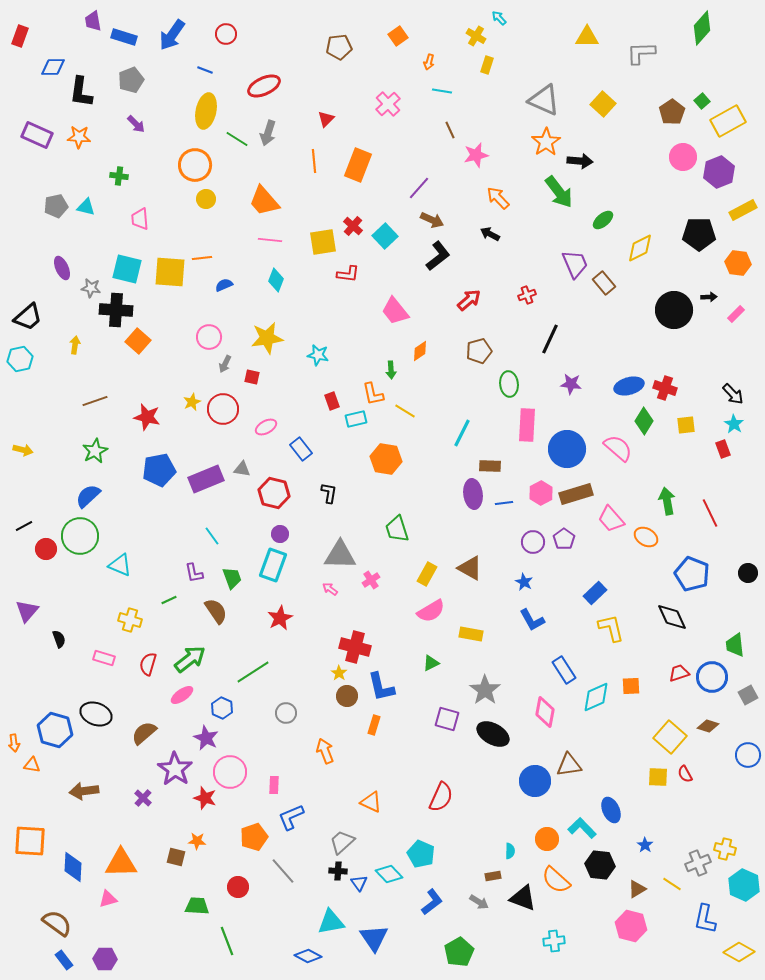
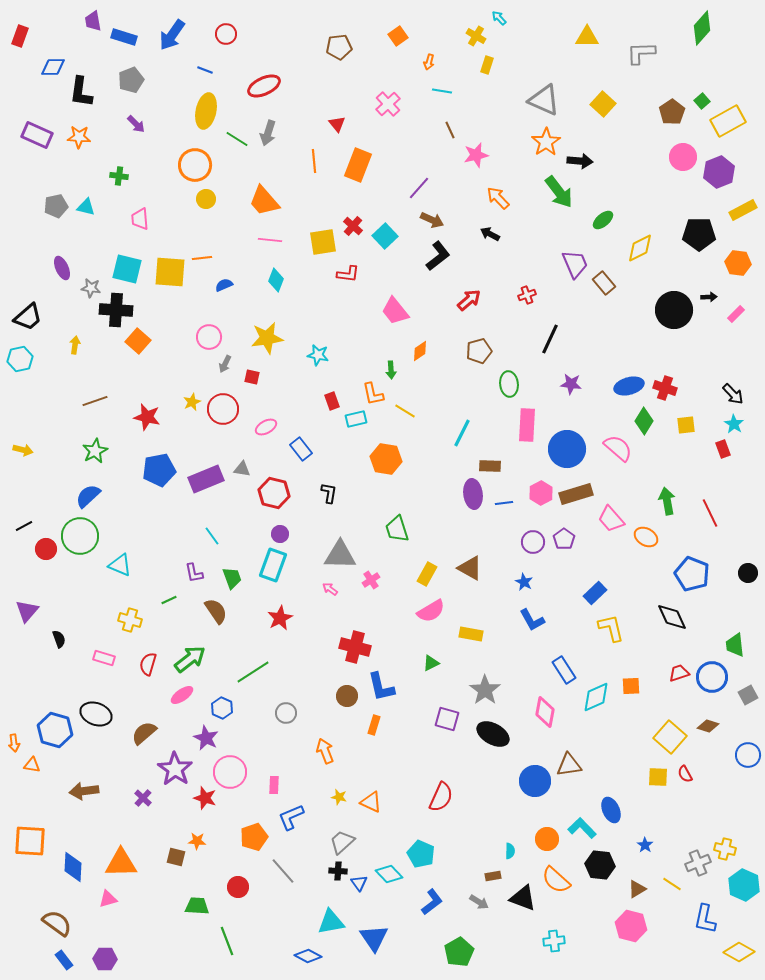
red triangle at (326, 119): moved 11 px right, 5 px down; rotated 24 degrees counterclockwise
yellow star at (339, 673): moved 124 px down; rotated 21 degrees counterclockwise
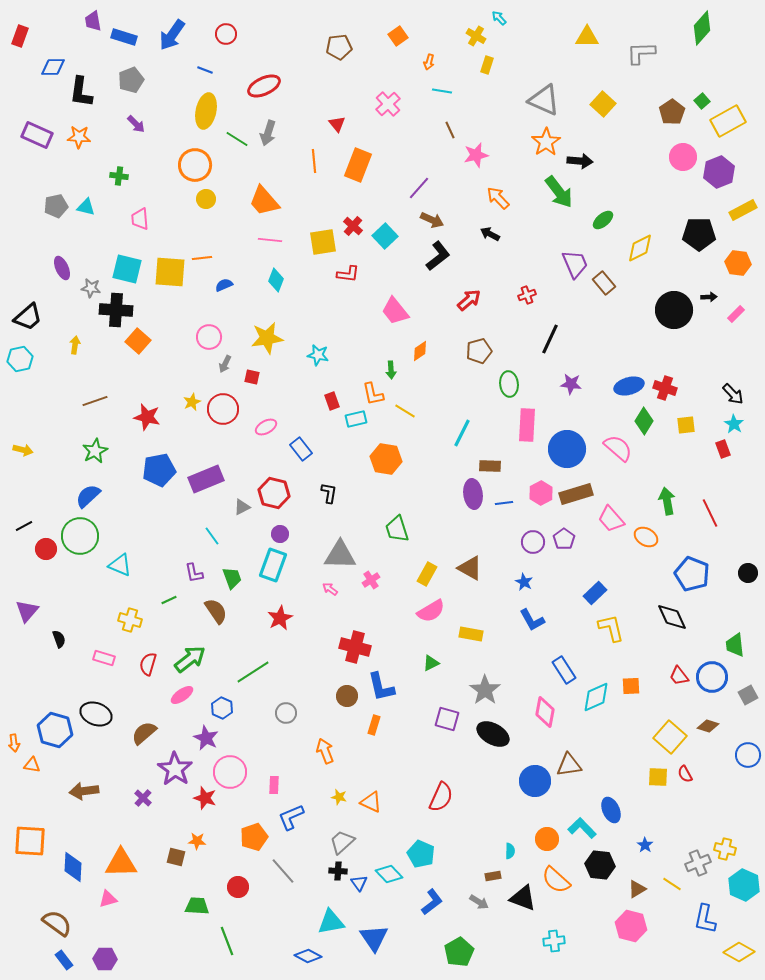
gray triangle at (242, 469): moved 38 px down; rotated 36 degrees counterclockwise
red trapezoid at (679, 673): moved 3 px down; rotated 110 degrees counterclockwise
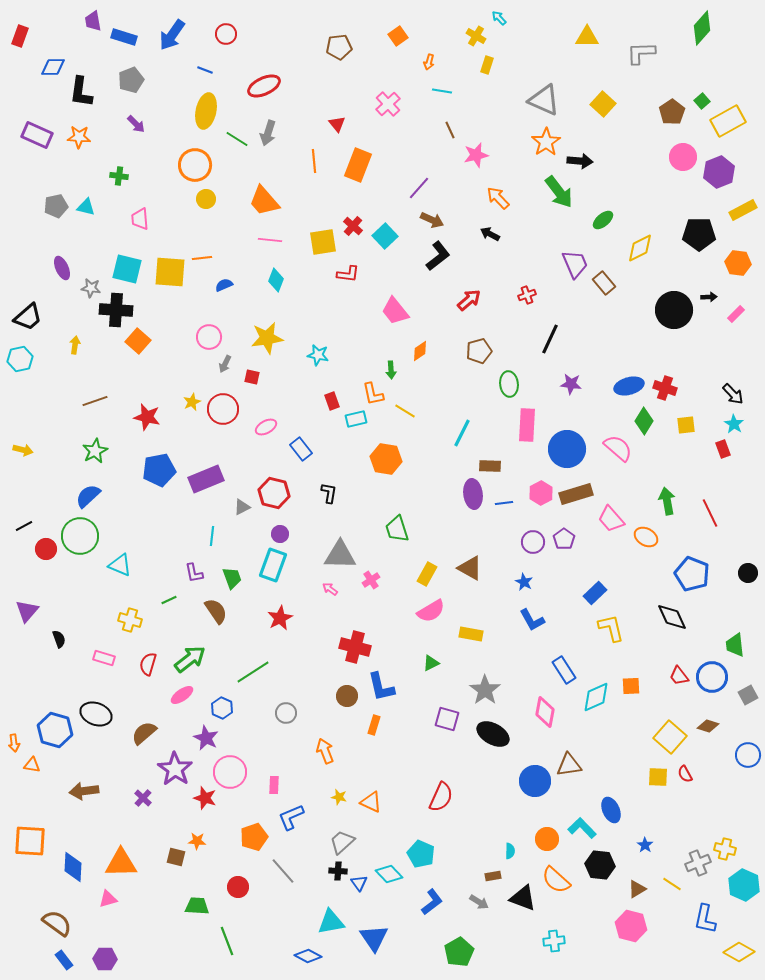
cyan line at (212, 536): rotated 42 degrees clockwise
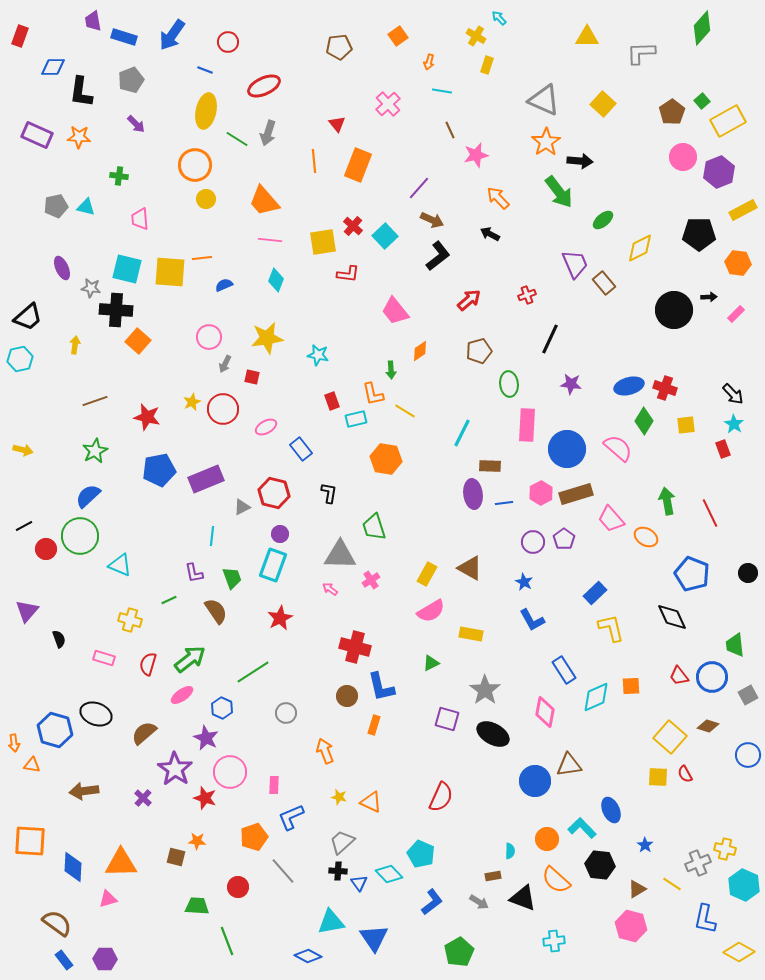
red circle at (226, 34): moved 2 px right, 8 px down
green trapezoid at (397, 529): moved 23 px left, 2 px up
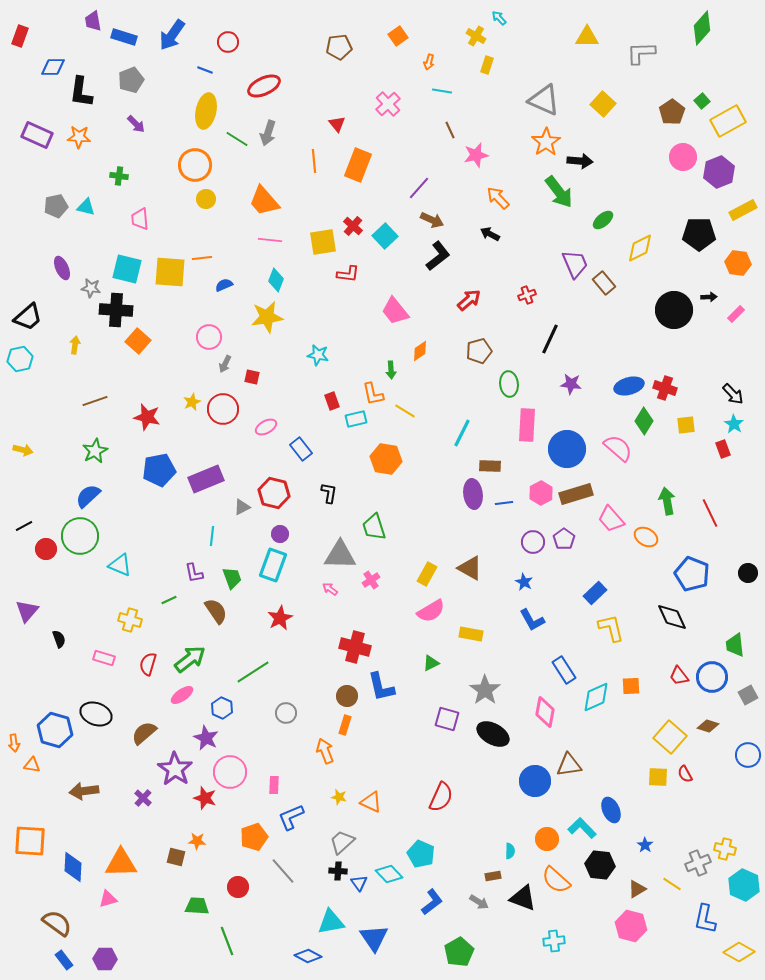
yellow star at (267, 338): moved 21 px up
orange rectangle at (374, 725): moved 29 px left
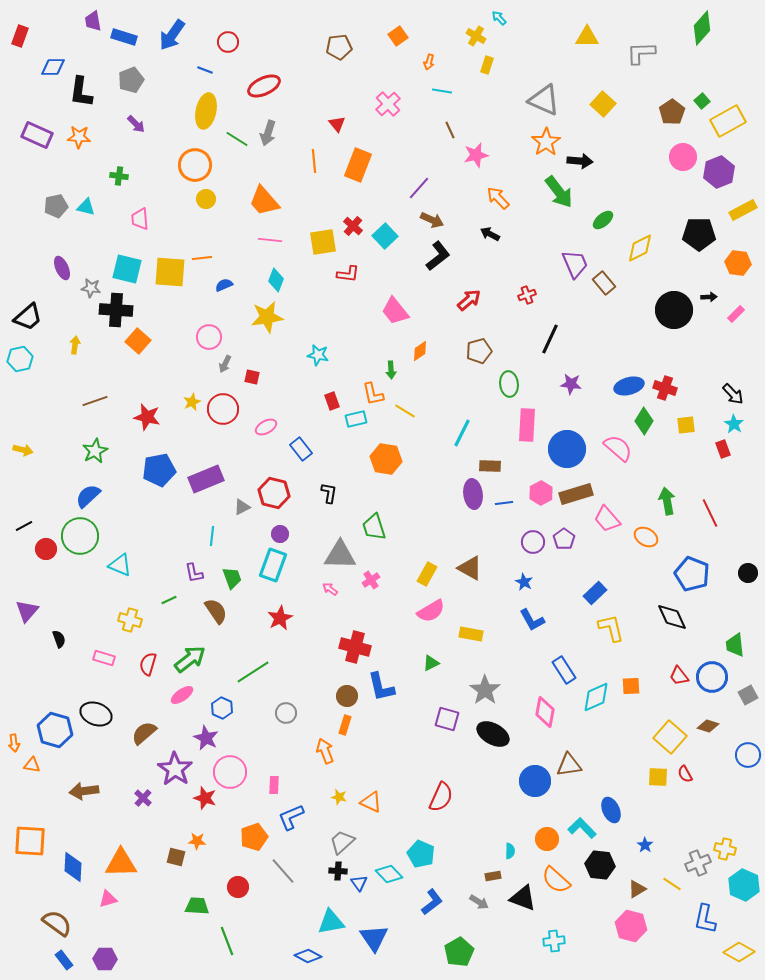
pink trapezoid at (611, 519): moved 4 px left
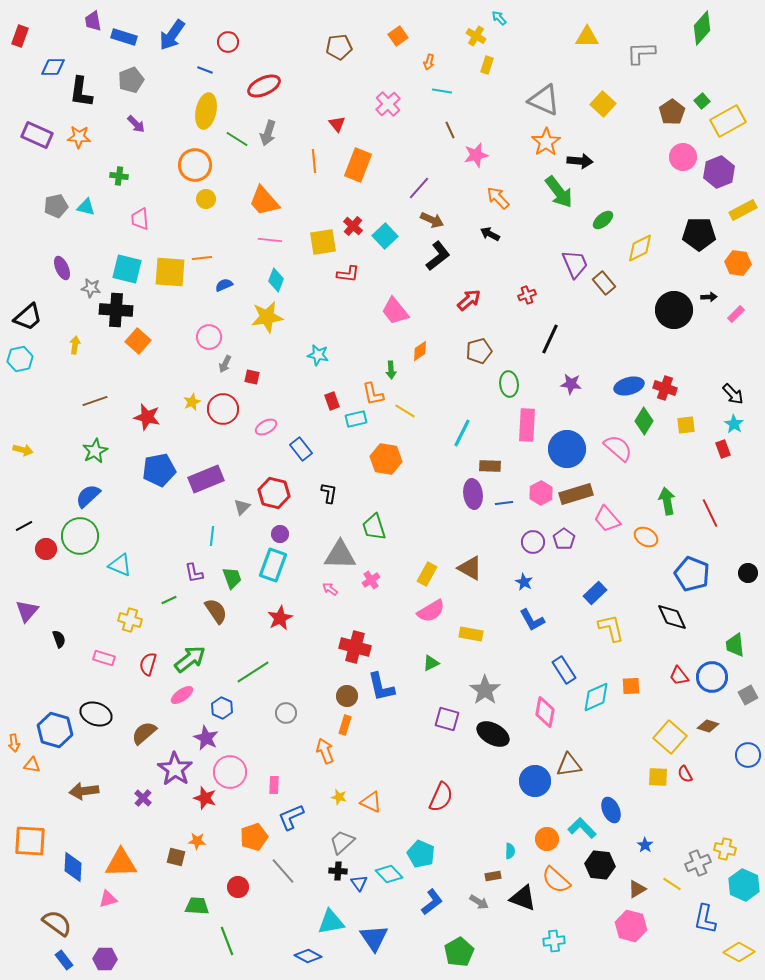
gray triangle at (242, 507): rotated 18 degrees counterclockwise
